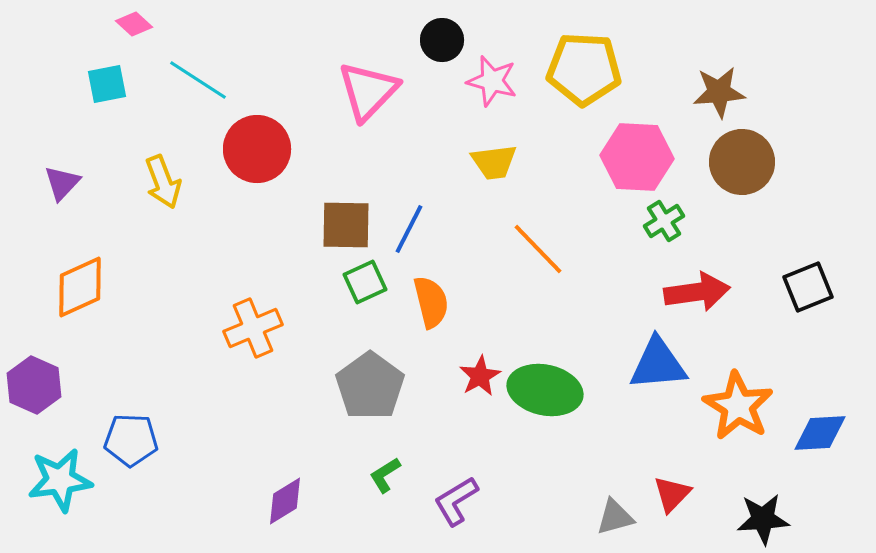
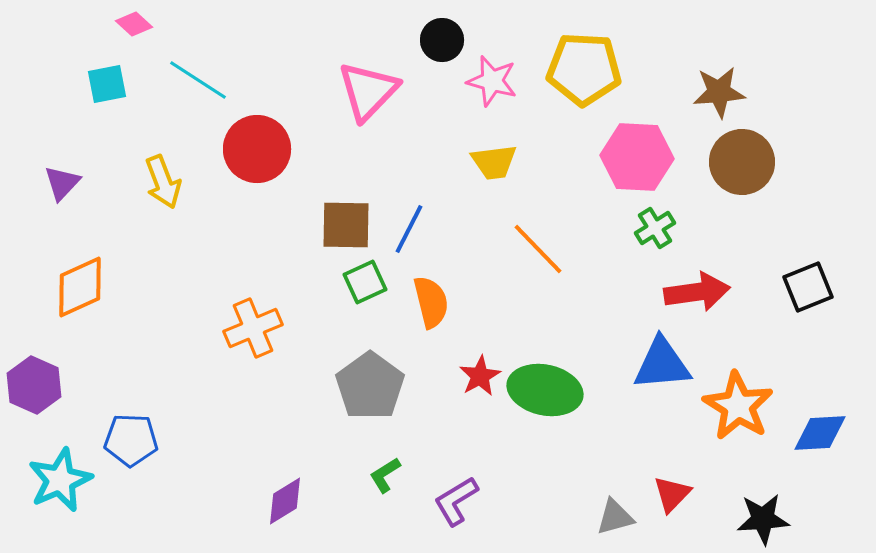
green cross: moved 9 px left, 7 px down
blue triangle: moved 4 px right
cyan star: rotated 16 degrees counterclockwise
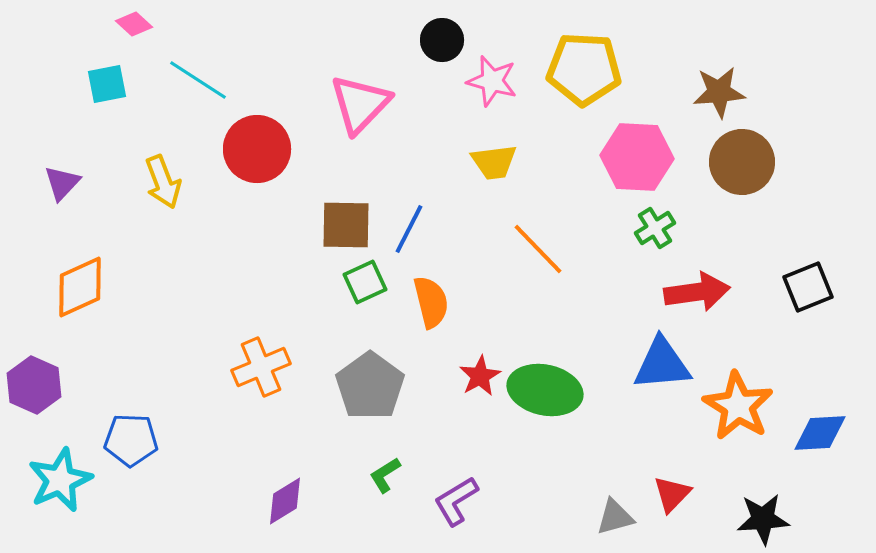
pink triangle: moved 8 px left, 13 px down
orange cross: moved 8 px right, 39 px down
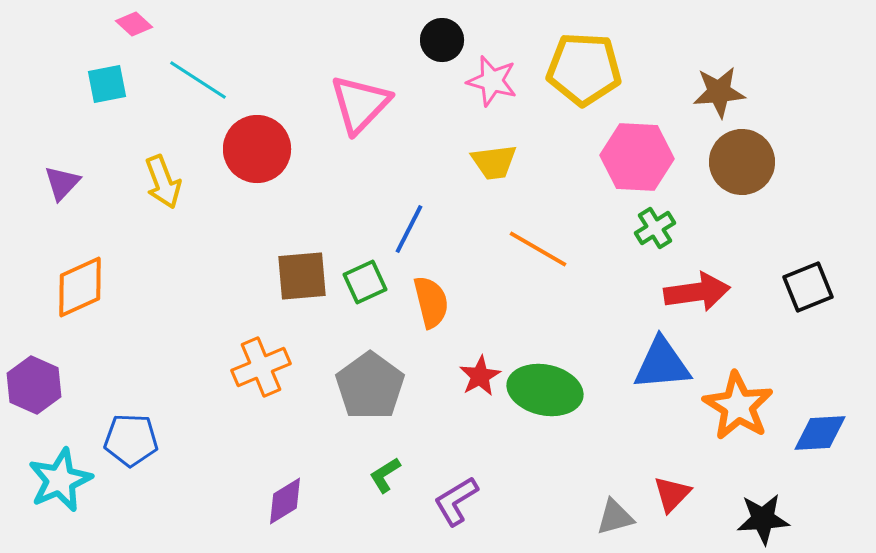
brown square: moved 44 px left, 51 px down; rotated 6 degrees counterclockwise
orange line: rotated 16 degrees counterclockwise
